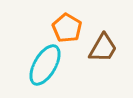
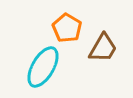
cyan ellipse: moved 2 px left, 2 px down
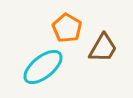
cyan ellipse: rotated 21 degrees clockwise
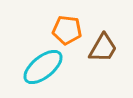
orange pentagon: moved 2 px down; rotated 24 degrees counterclockwise
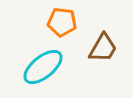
orange pentagon: moved 5 px left, 8 px up
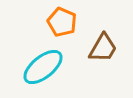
orange pentagon: rotated 16 degrees clockwise
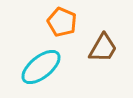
cyan ellipse: moved 2 px left
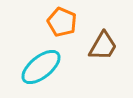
brown trapezoid: moved 2 px up
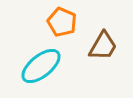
cyan ellipse: moved 1 px up
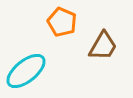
cyan ellipse: moved 15 px left, 5 px down
